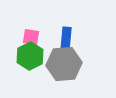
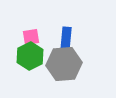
pink square: rotated 18 degrees counterclockwise
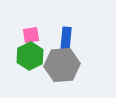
pink square: moved 2 px up
gray hexagon: moved 2 px left, 1 px down
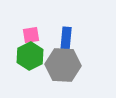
gray hexagon: moved 1 px right; rotated 8 degrees clockwise
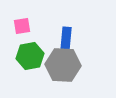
pink square: moved 9 px left, 9 px up
green hexagon: rotated 16 degrees clockwise
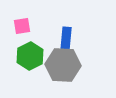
green hexagon: rotated 16 degrees counterclockwise
